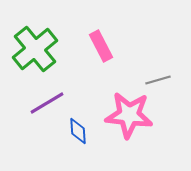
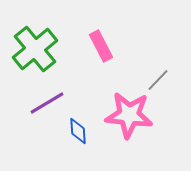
gray line: rotated 30 degrees counterclockwise
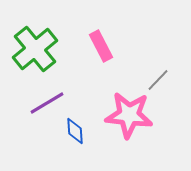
blue diamond: moved 3 px left
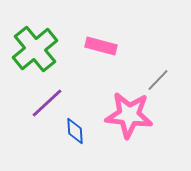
pink rectangle: rotated 48 degrees counterclockwise
purple line: rotated 12 degrees counterclockwise
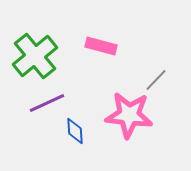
green cross: moved 7 px down
gray line: moved 2 px left
purple line: rotated 18 degrees clockwise
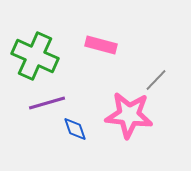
pink rectangle: moved 1 px up
green cross: rotated 27 degrees counterclockwise
purple line: rotated 9 degrees clockwise
blue diamond: moved 2 px up; rotated 16 degrees counterclockwise
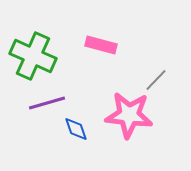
green cross: moved 2 px left
blue diamond: moved 1 px right
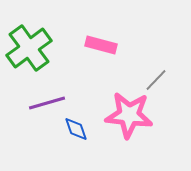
green cross: moved 4 px left, 8 px up; rotated 30 degrees clockwise
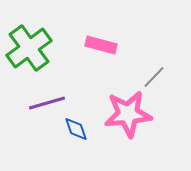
gray line: moved 2 px left, 3 px up
pink star: moved 1 px left, 1 px up; rotated 12 degrees counterclockwise
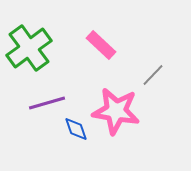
pink rectangle: rotated 28 degrees clockwise
gray line: moved 1 px left, 2 px up
pink star: moved 12 px left, 3 px up; rotated 15 degrees clockwise
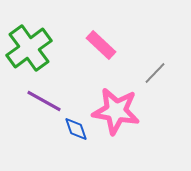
gray line: moved 2 px right, 2 px up
purple line: moved 3 px left, 2 px up; rotated 45 degrees clockwise
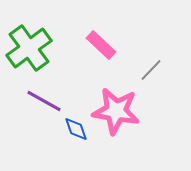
gray line: moved 4 px left, 3 px up
